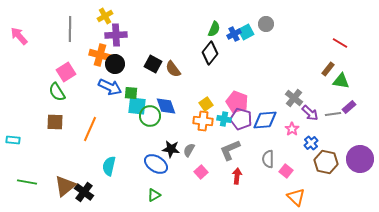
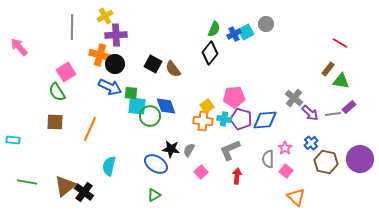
gray line at (70, 29): moved 2 px right, 2 px up
pink arrow at (19, 36): moved 11 px down
pink pentagon at (237, 102): moved 3 px left, 5 px up; rotated 25 degrees counterclockwise
yellow square at (206, 104): moved 1 px right, 2 px down
pink star at (292, 129): moved 7 px left, 19 px down
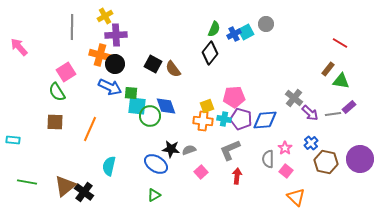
yellow square at (207, 106): rotated 16 degrees clockwise
gray semicircle at (189, 150): rotated 40 degrees clockwise
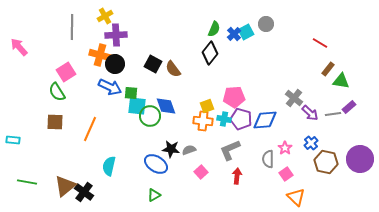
blue cross at (234, 34): rotated 16 degrees counterclockwise
red line at (340, 43): moved 20 px left
pink square at (286, 171): moved 3 px down; rotated 16 degrees clockwise
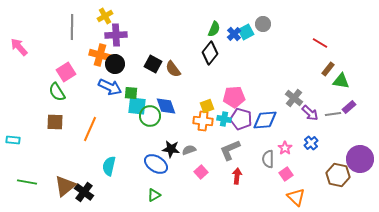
gray circle at (266, 24): moved 3 px left
brown hexagon at (326, 162): moved 12 px right, 13 px down
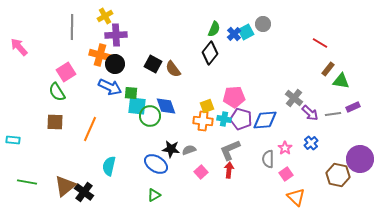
purple rectangle at (349, 107): moved 4 px right; rotated 16 degrees clockwise
red arrow at (237, 176): moved 8 px left, 6 px up
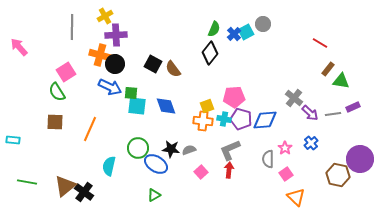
green circle at (150, 116): moved 12 px left, 32 px down
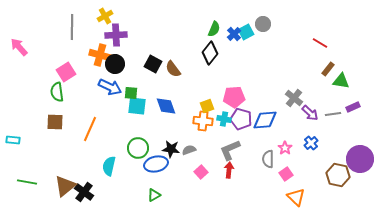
green semicircle at (57, 92): rotated 24 degrees clockwise
blue ellipse at (156, 164): rotated 45 degrees counterclockwise
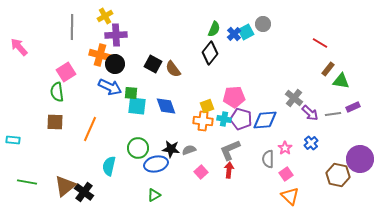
orange triangle at (296, 197): moved 6 px left, 1 px up
